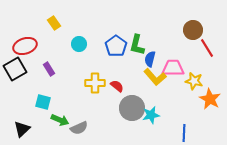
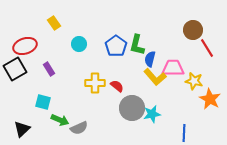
cyan star: moved 1 px right, 1 px up
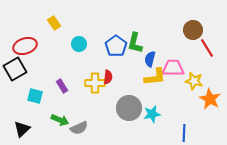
green L-shape: moved 2 px left, 2 px up
purple rectangle: moved 13 px right, 17 px down
yellow L-shape: rotated 55 degrees counterclockwise
red semicircle: moved 9 px left, 9 px up; rotated 56 degrees clockwise
cyan square: moved 8 px left, 6 px up
gray circle: moved 3 px left
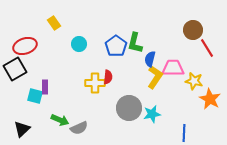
yellow L-shape: rotated 50 degrees counterclockwise
purple rectangle: moved 17 px left, 1 px down; rotated 32 degrees clockwise
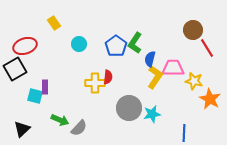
green L-shape: rotated 20 degrees clockwise
gray semicircle: rotated 24 degrees counterclockwise
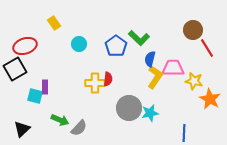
green L-shape: moved 4 px right, 5 px up; rotated 80 degrees counterclockwise
red semicircle: moved 2 px down
cyan star: moved 2 px left, 1 px up
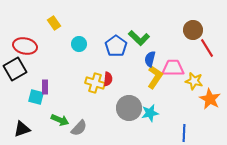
red ellipse: rotated 30 degrees clockwise
yellow cross: rotated 18 degrees clockwise
cyan square: moved 1 px right, 1 px down
black triangle: rotated 24 degrees clockwise
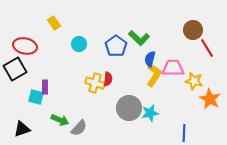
yellow L-shape: moved 1 px left, 2 px up
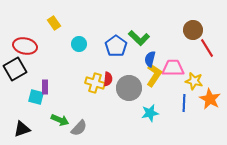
gray circle: moved 20 px up
blue line: moved 30 px up
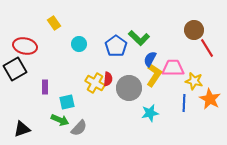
brown circle: moved 1 px right
blue semicircle: rotated 14 degrees clockwise
yellow cross: rotated 12 degrees clockwise
cyan square: moved 31 px right, 5 px down; rotated 28 degrees counterclockwise
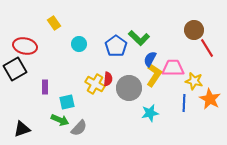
yellow cross: moved 1 px down
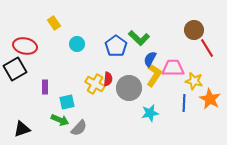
cyan circle: moved 2 px left
